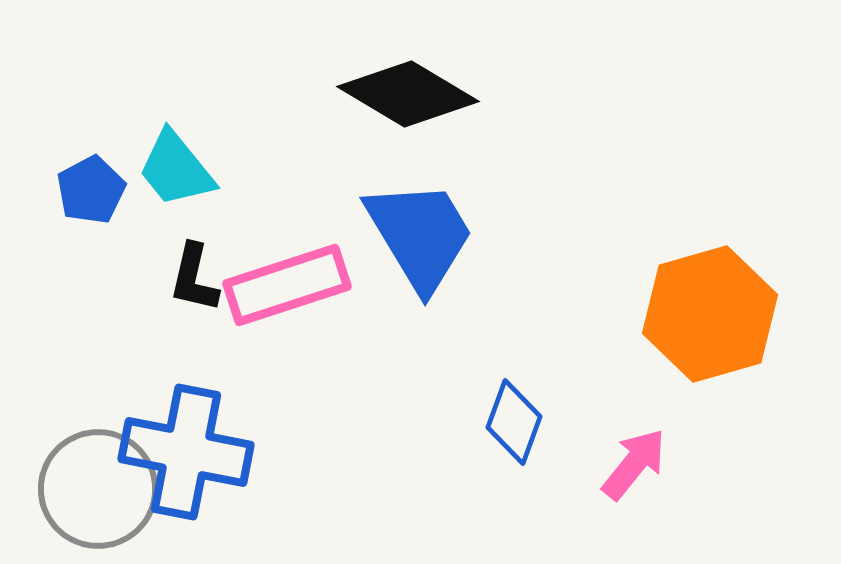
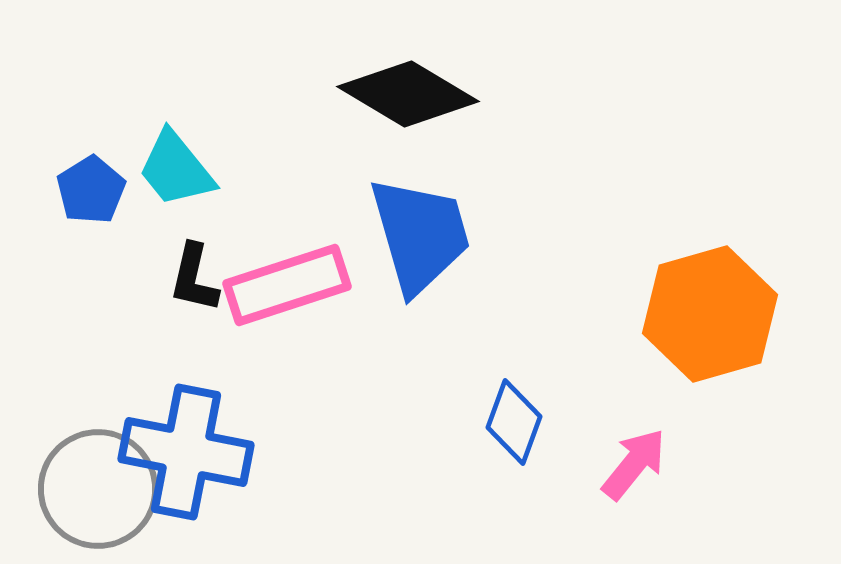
blue pentagon: rotated 4 degrees counterclockwise
blue trapezoid: rotated 15 degrees clockwise
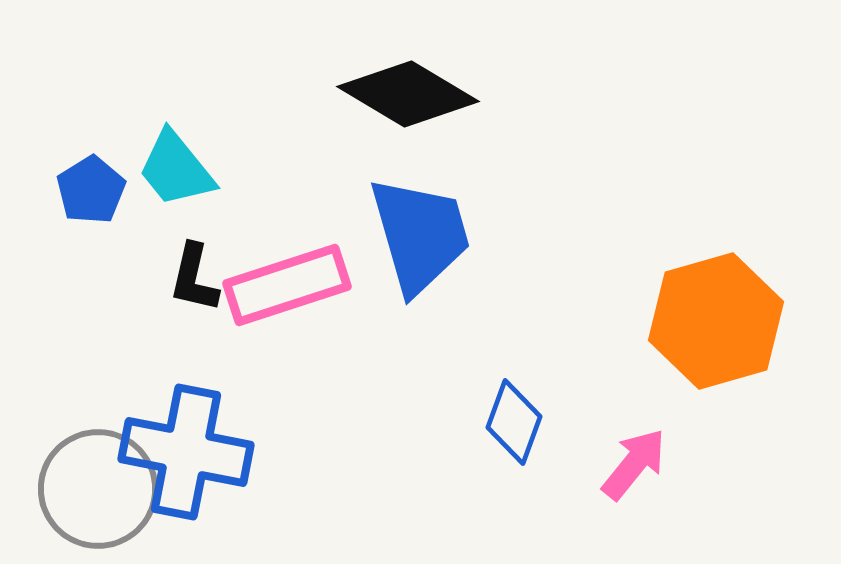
orange hexagon: moved 6 px right, 7 px down
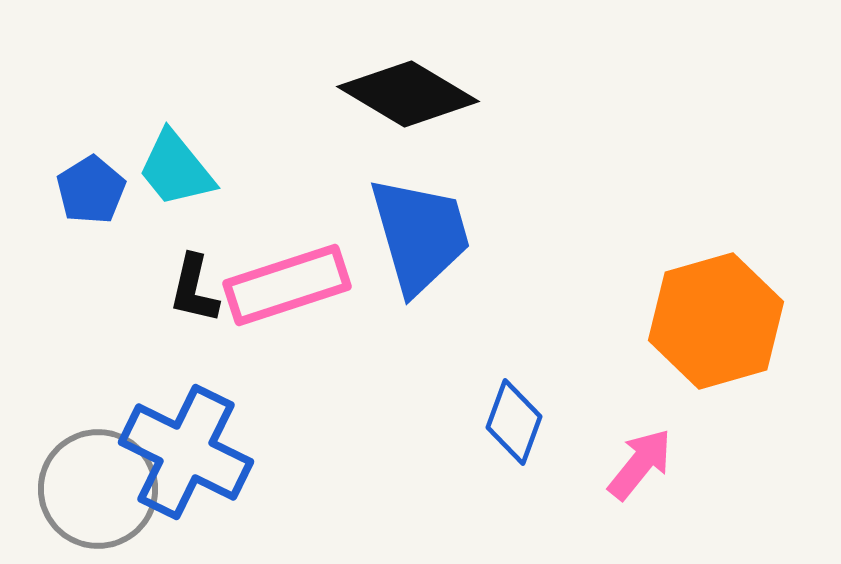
black L-shape: moved 11 px down
blue cross: rotated 15 degrees clockwise
pink arrow: moved 6 px right
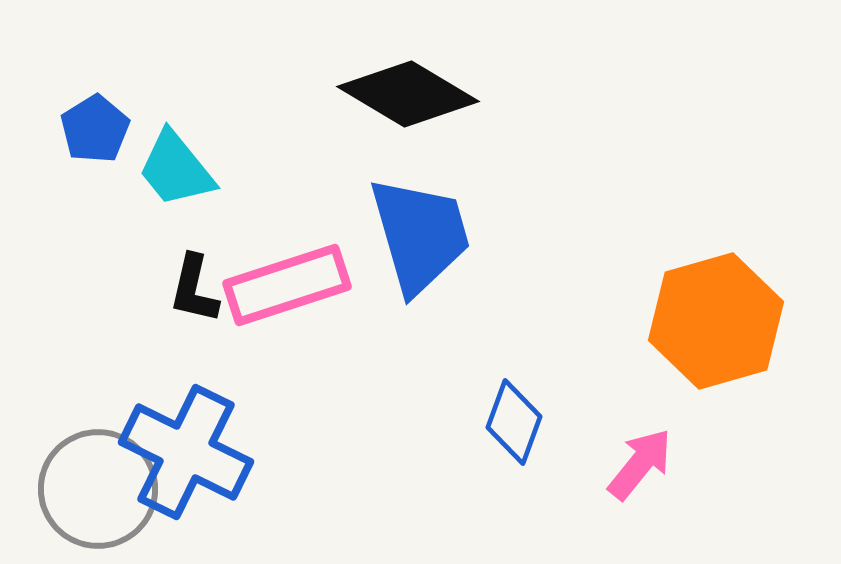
blue pentagon: moved 4 px right, 61 px up
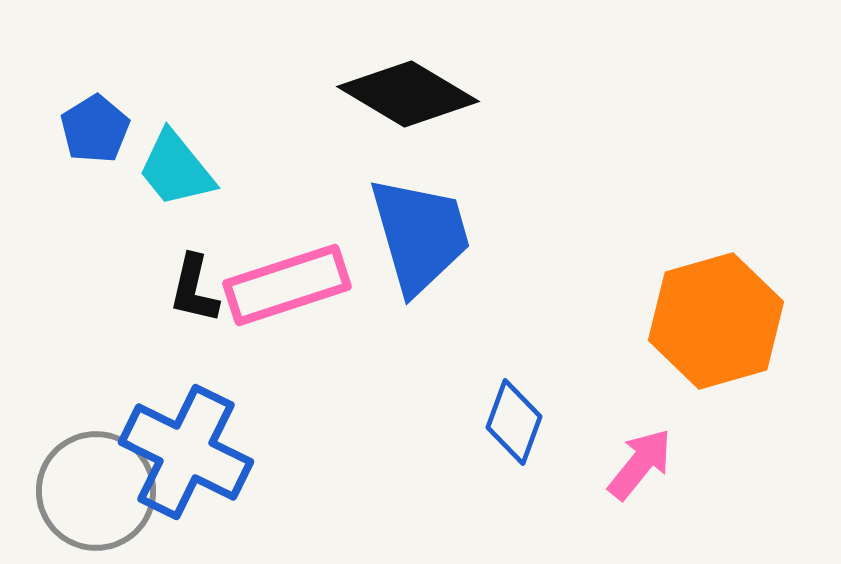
gray circle: moved 2 px left, 2 px down
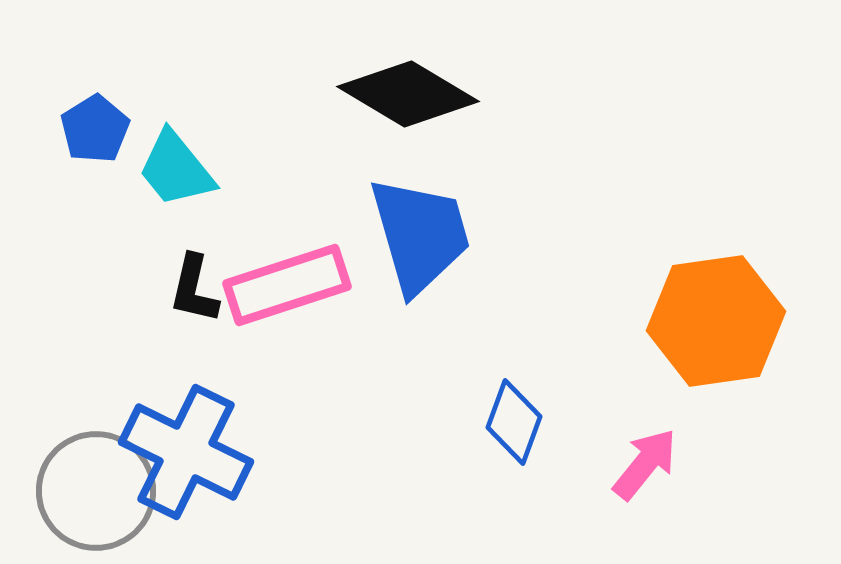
orange hexagon: rotated 8 degrees clockwise
pink arrow: moved 5 px right
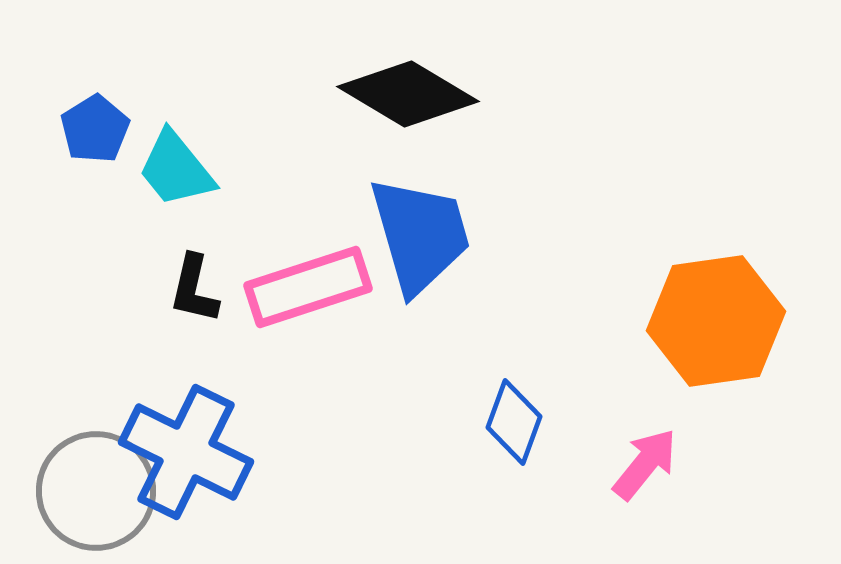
pink rectangle: moved 21 px right, 2 px down
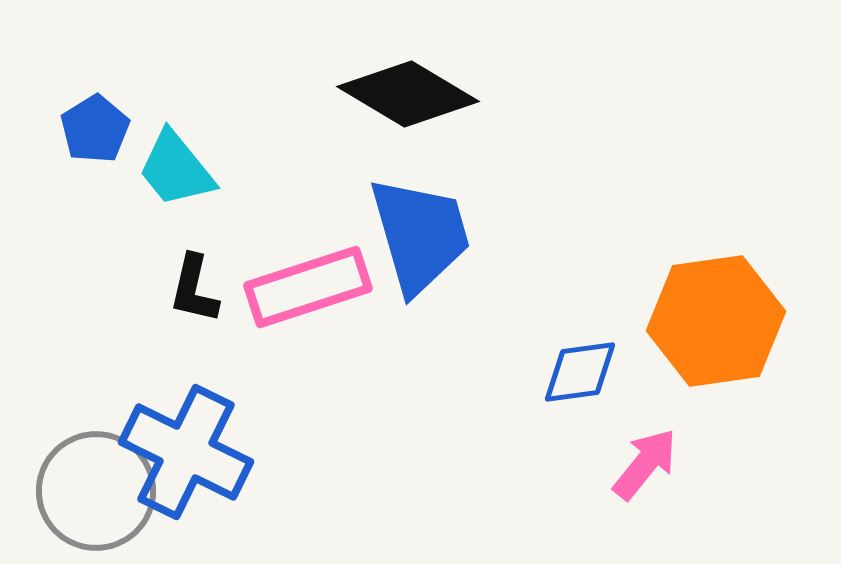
blue diamond: moved 66 px right, 50 px up; rotated 62 degrees clockwise
